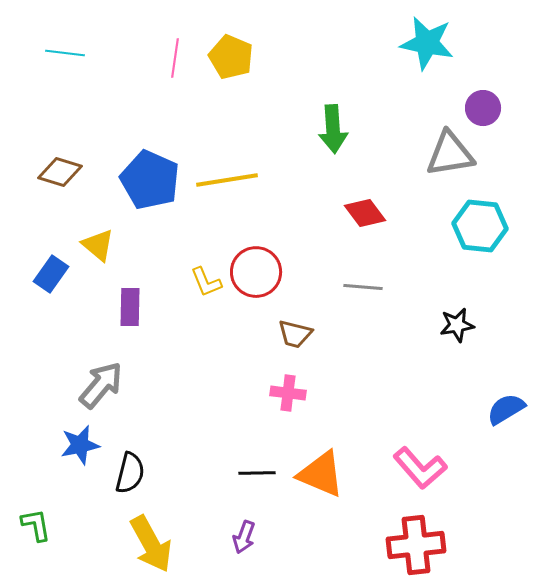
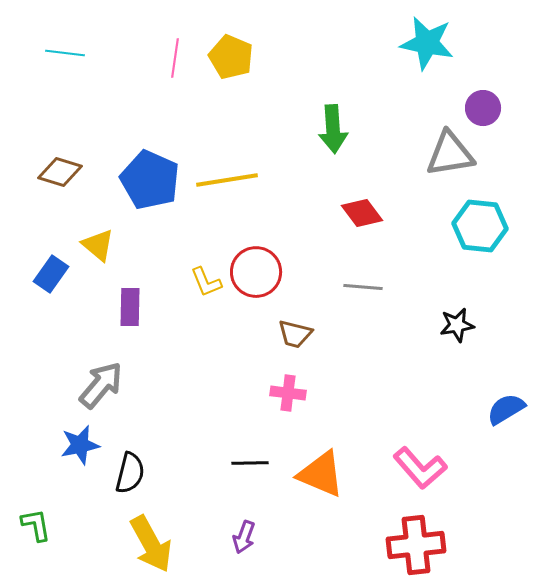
red diamond: moved 3 px left
black line: moved 7 px left, 10 px up
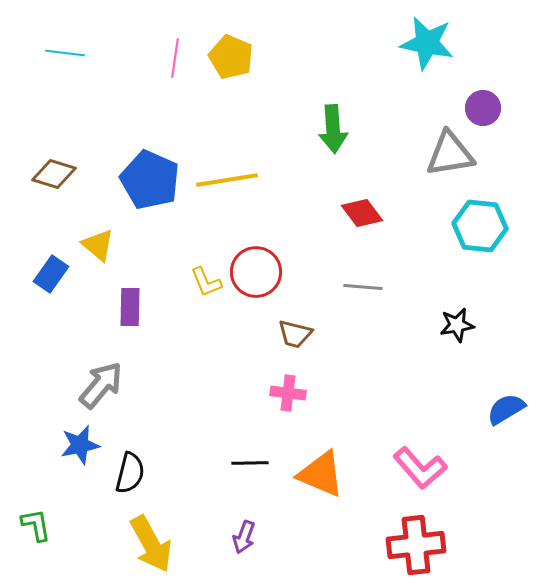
brown diamond: moved 6 px left, 2 px down
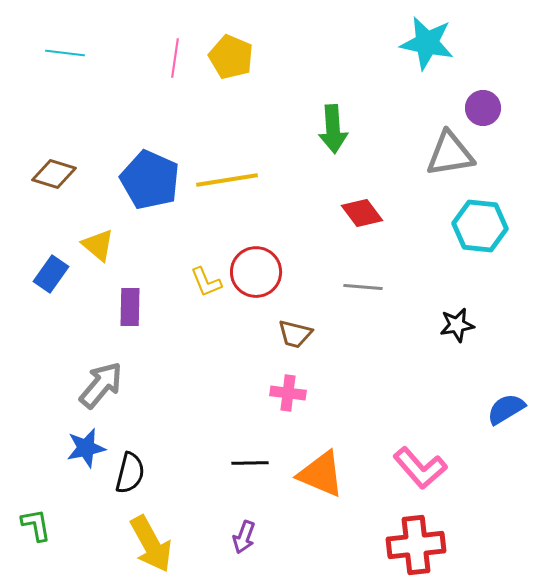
blue star: moved 6 px right, 3 px down
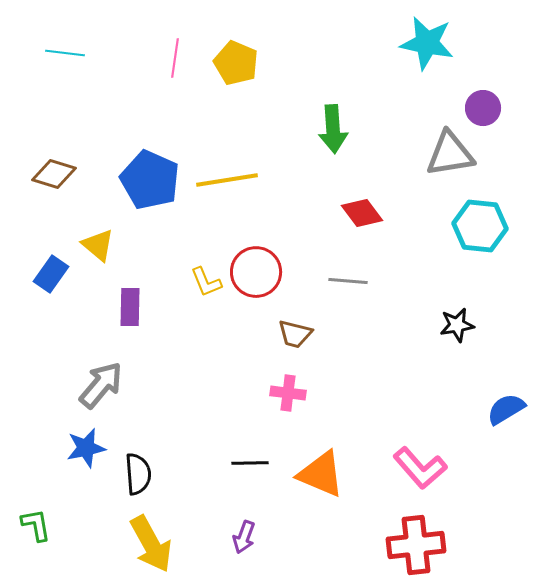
yellow pentagon: moved 5 px right, 6 px down
gray line: moved 15 px left, 6 px up
black semicircle: moved 8 px right, 1 px down; rotated 18 degrees counterclockwise
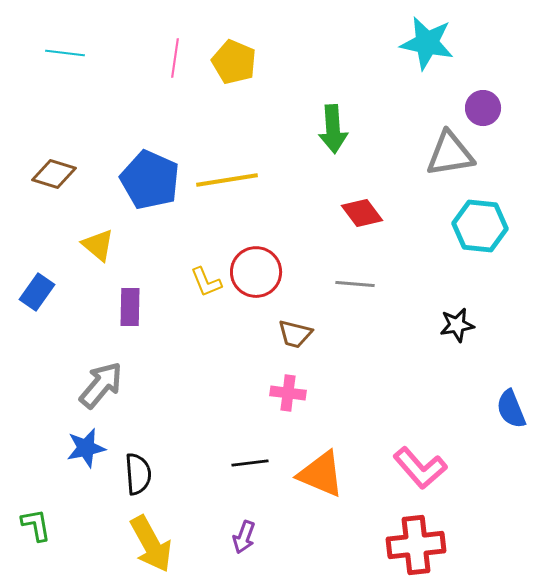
yellow pentagon: moved 2 px left, 1 px up
blue rectangle: moved 14 px left, 18 px down
gray line: moved 7 px right, 3 px down
blue semicircle: moved 5 px right; rotated 81 degrees counterclockwise
black line: rotated 6 degrees counterclockwise
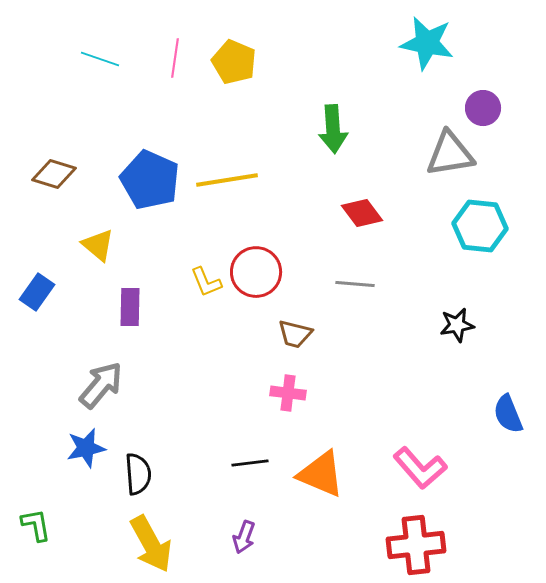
cyan line: moved 35 px right, 6 px down; rotated 12 degrees clockwise
blue semicircle: moved 3 px left, 5 px down
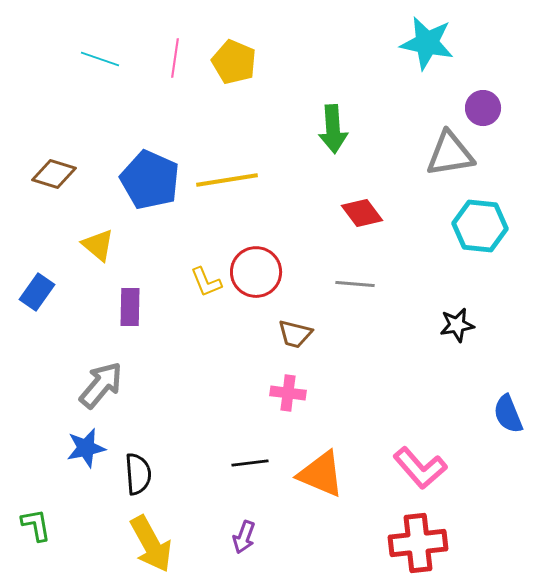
red cross: moved 2 px right, 2 px up
